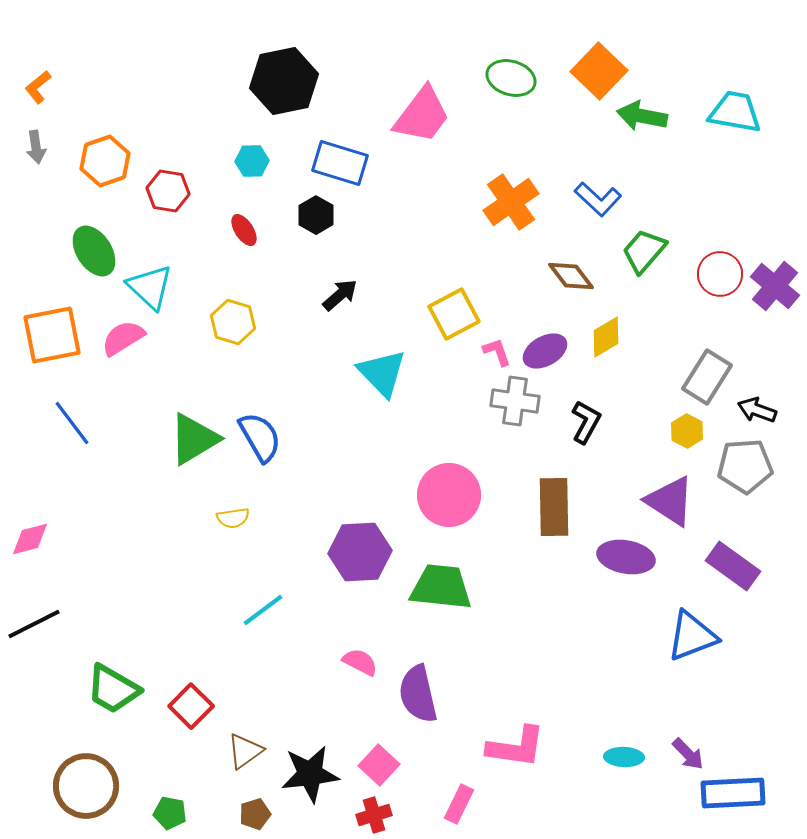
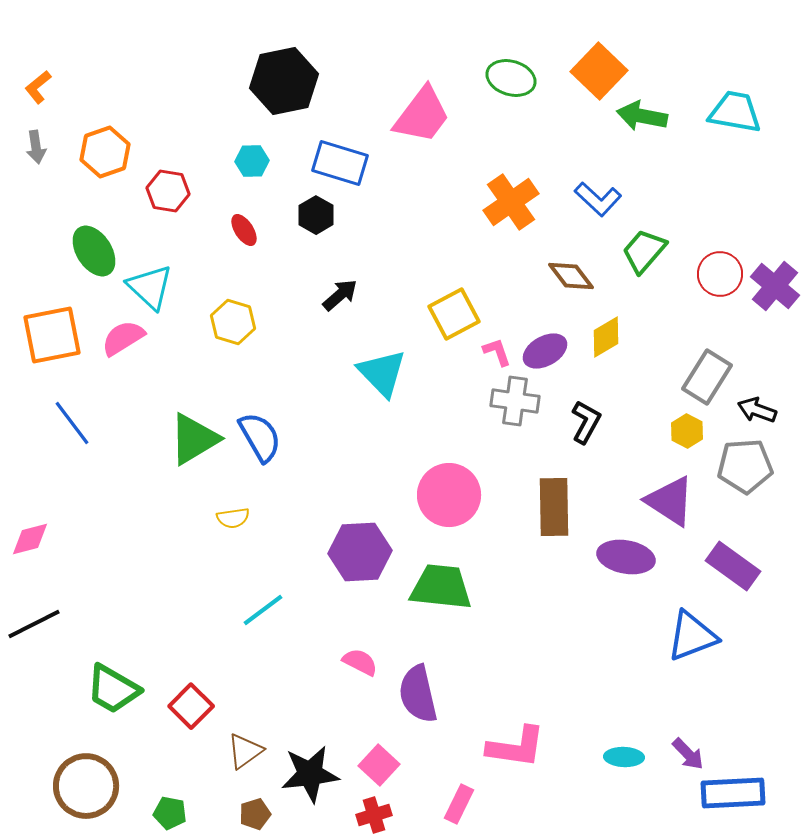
orange hexagon at (105, 161): moved 9 px up
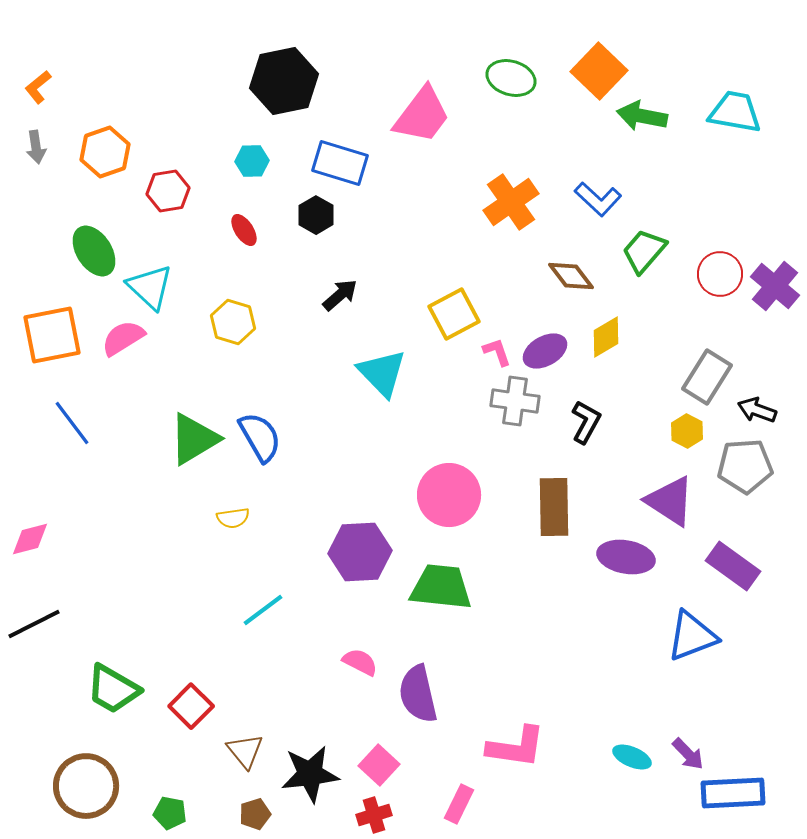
red hexagon at (168, 191): rotated 18 degrees counterclockwise
brown triangle at (245, 751): rotated 33 degrees counterclockwise
cyan ellipse at (624, 757): moved 8 px right; rotated 21 degrees clockwise
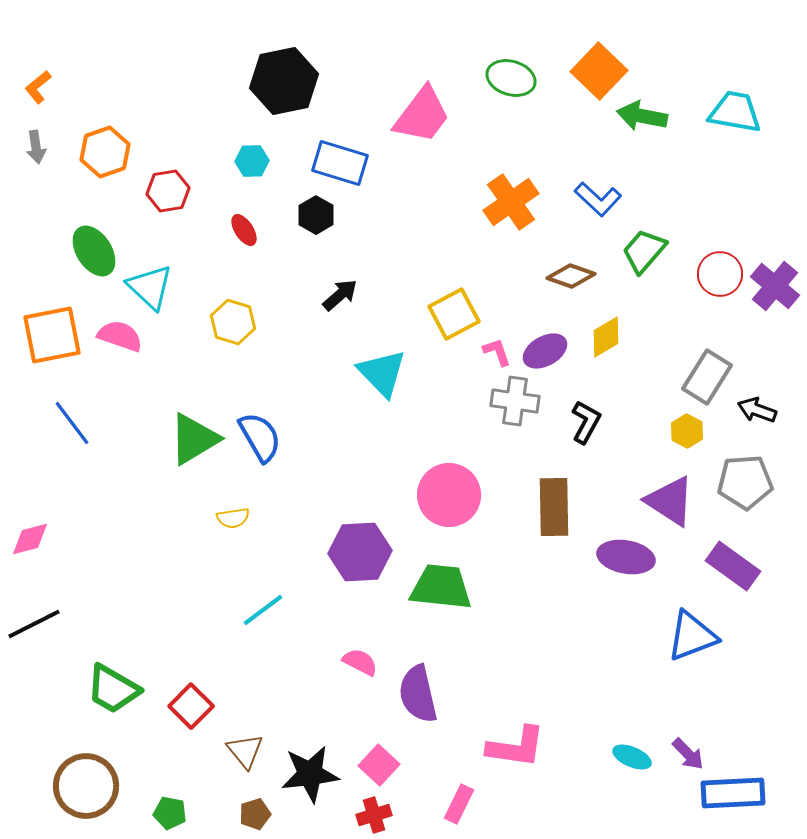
brown diamond at (571, 276): rotated 33 degrees counterclockwise
pink semicircle at (123, 338): moved 3 px left, 2 px up; rotated 51 degrees clockwise
gray pentagon at (745, 466): moved 16 px down
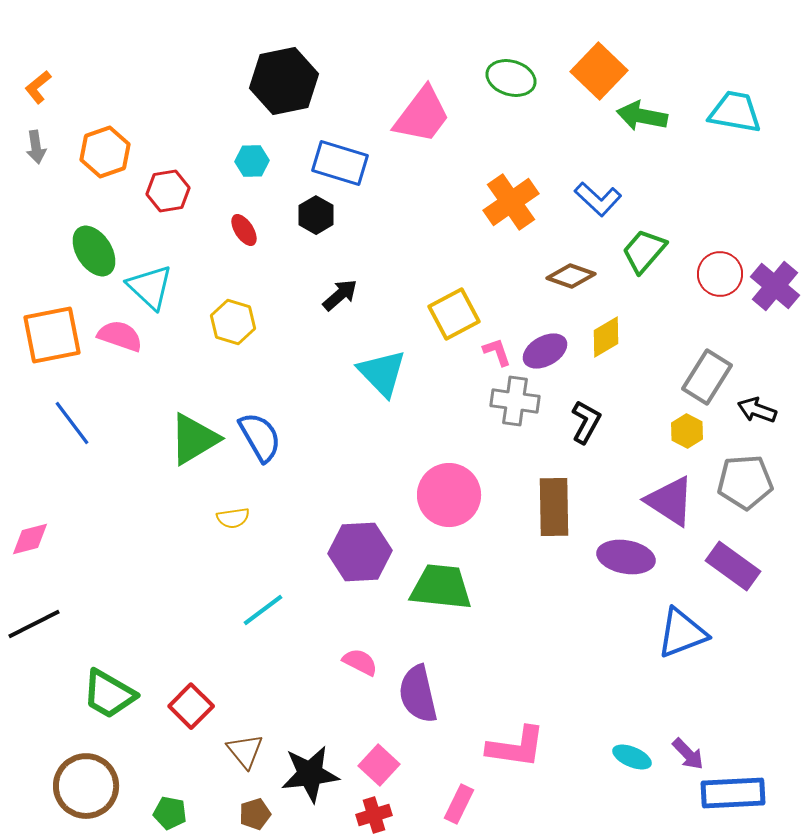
blue triangle at (692, 636): moved 10 px left, 3 px up
green trapezoid at (113, 689): moved 4 px left, 5 px down
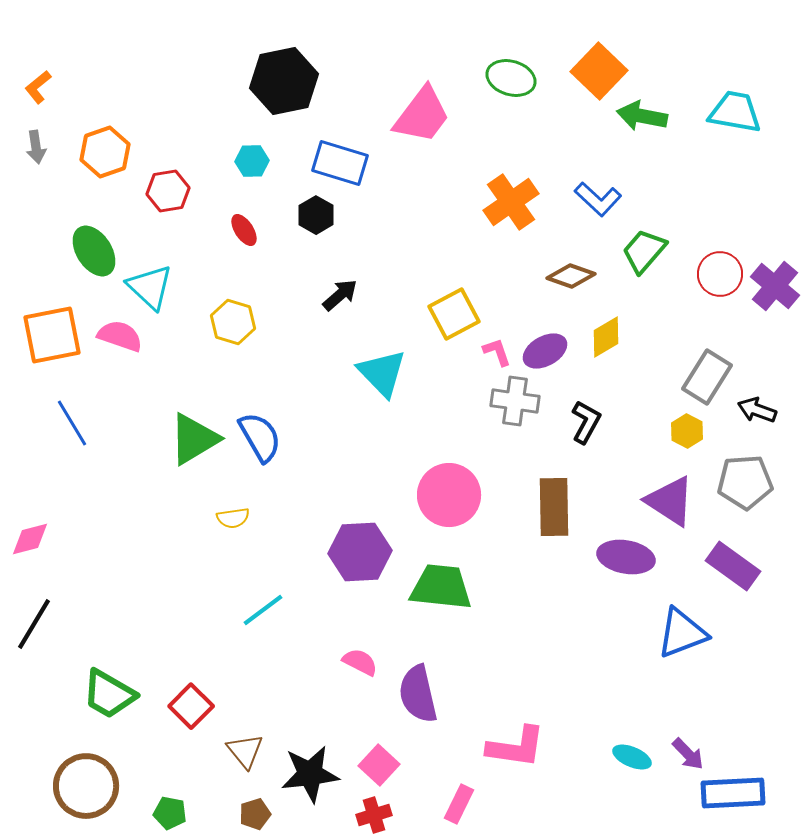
blue line at (72, 423): rotated 6 degrees clockwise
black line at (34, 624): rotated 32 degrees counterclockwise
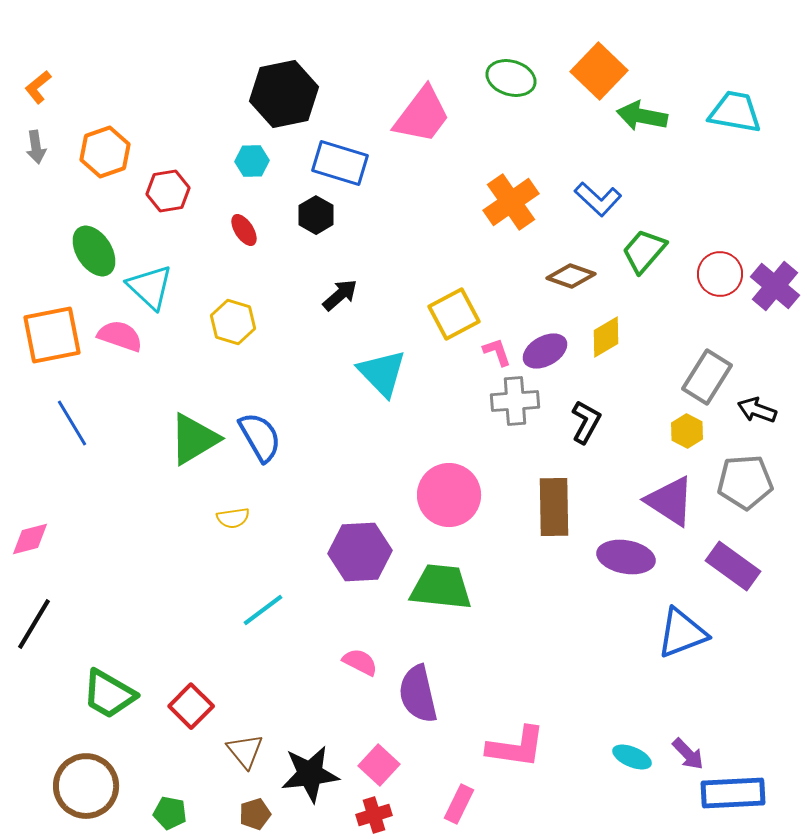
black hexagon at (284, 81): moved 13 px down
gray cross at (515, 401): rotated 12 degrees counterclockwise
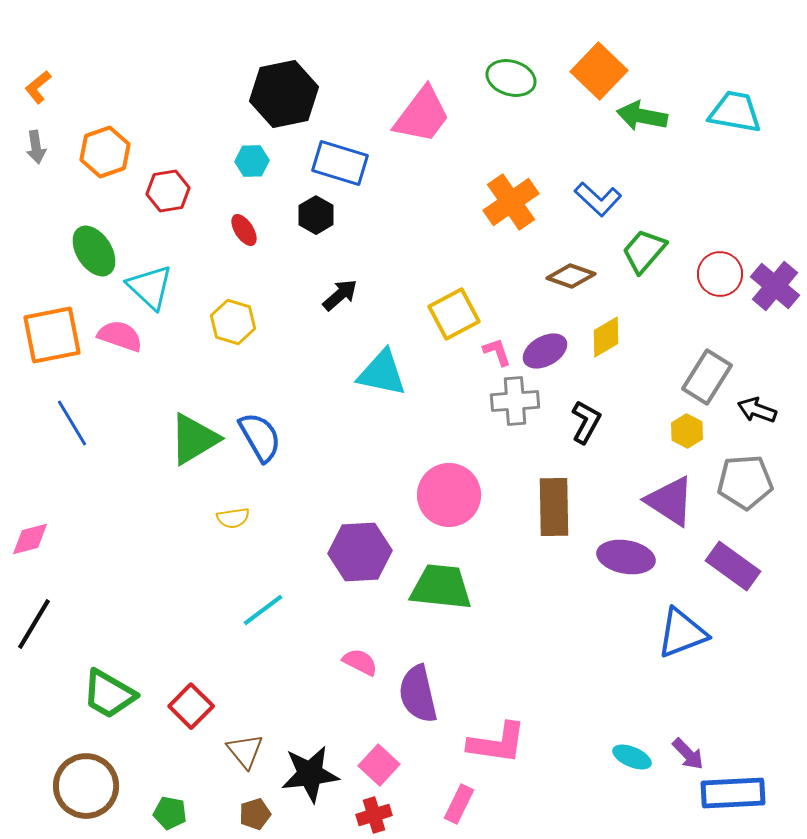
cyan triangle at (382, 373): rotated 34 degrees counterclockwise
pink L-shape at (516, 747): moved 19 px left, 4 px up
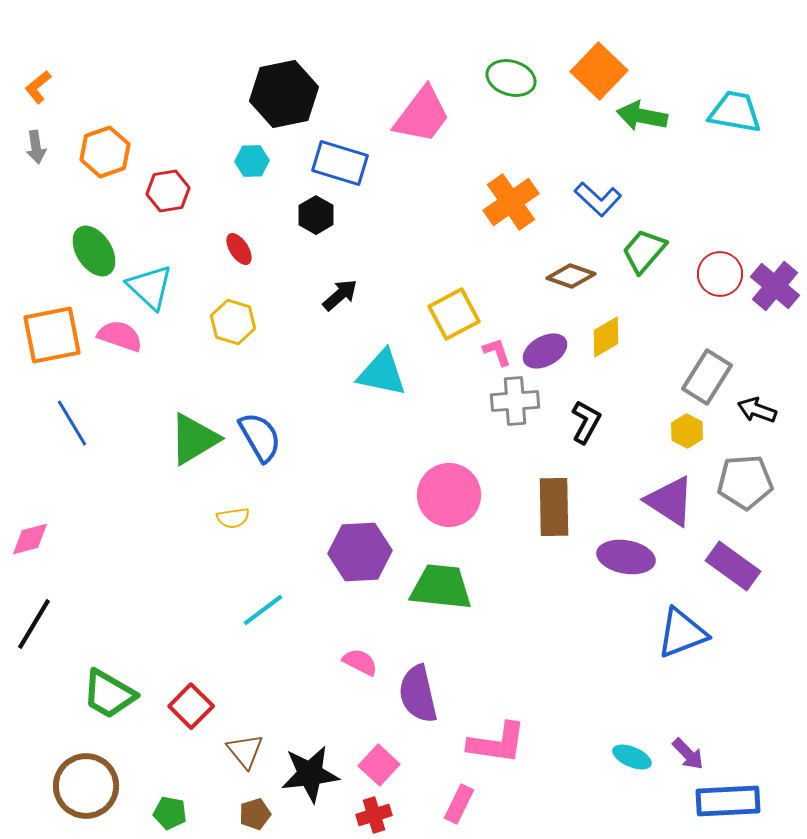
red ellipse at (244, 230): moved 5 px left, 19 px down
blue rectangle at (733, 793): moved 5 px left, 8 px down
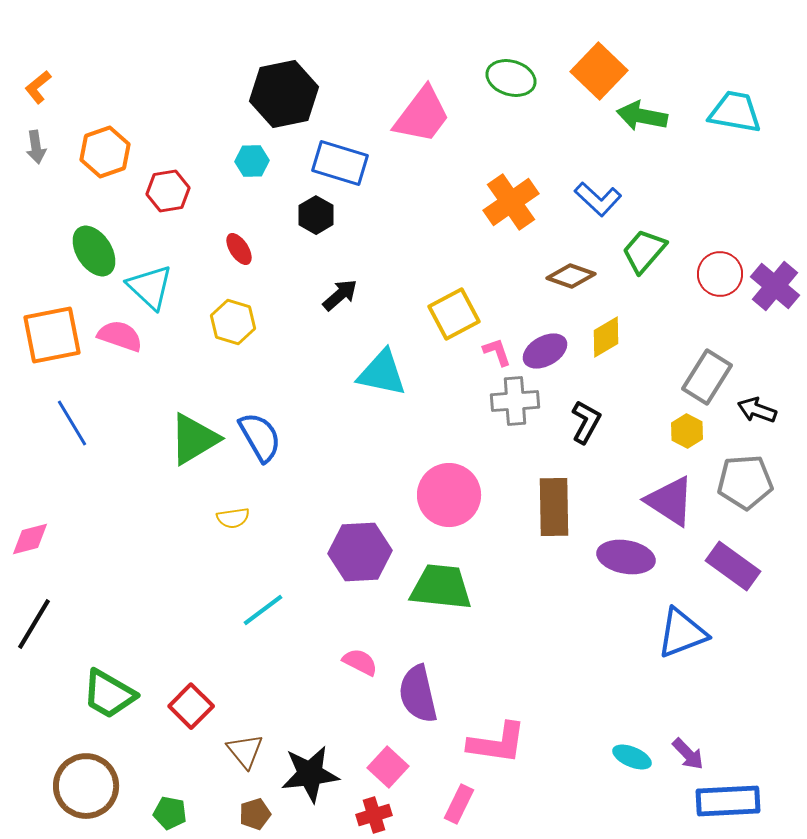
pink square at (379, 765): moved 9 px right, 2 px down
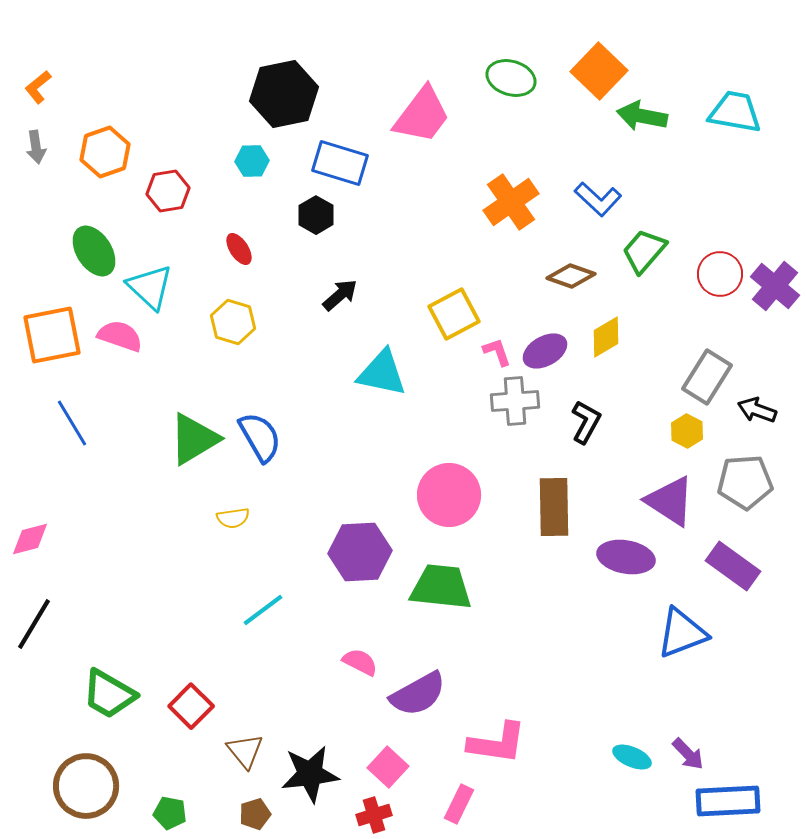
purple semicircle at (418, 694): rotated 106 degrees counterclockwise
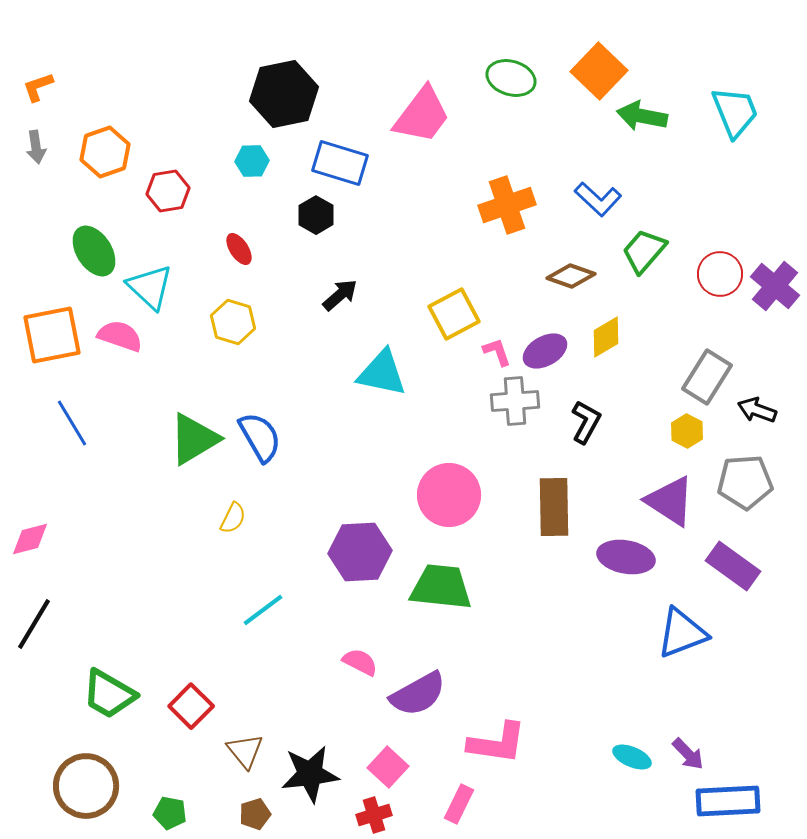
orange L-shape at (38, 87): rotated 20 degrees clockwise
cyan trapezoid at (735, 112): rotated 58 degrees clockwise
orange cross at (511, 202): moved 4 px left, 3 px down; rotated 16 degrees clockwise
yellow semicircle at (233, 518): rotated 56 degrees counterclockwise
